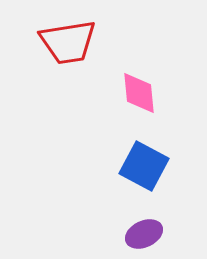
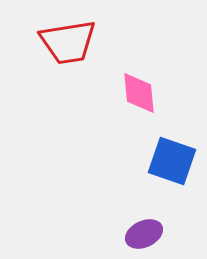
blue square: moved 28 px right, 5 px up; rotated 9 degrees counterclockwise
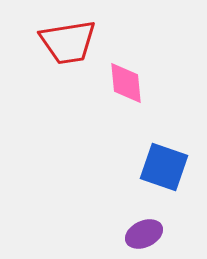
pink diamond: moved 13 px left, 10 px up
blue square: moved 8 px left, 6 px down
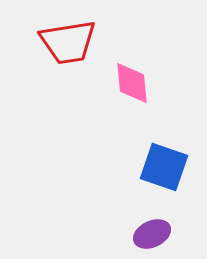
pink diamond: moved 6 px right
purple ellipse: moved 8 px right
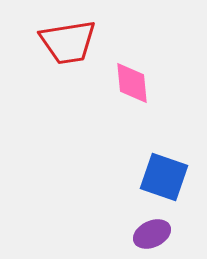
blue square: moved 10 px down
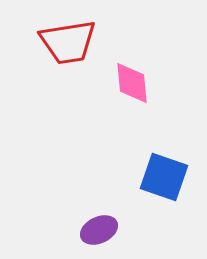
purple ellipse: moved 53 px left, 4 px up
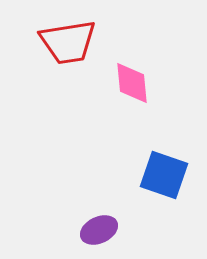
blue square: moved 2 px up
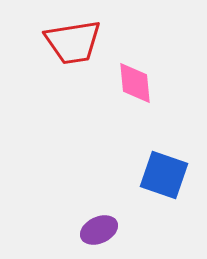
red trapezoid: moved 5 px right
pink diamond: moved 3 px right
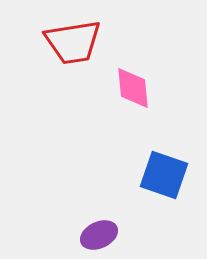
pink diamond: moved 2 px left, 5 px down
purple ellipse: moved 5 px down
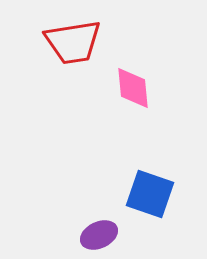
blue square: moved 14 px left, 19 px down
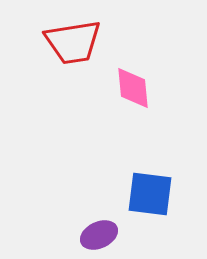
blue square: rotated 12 degrees counterclockwise
